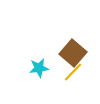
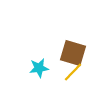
brown square: rotated 24 degrees counterclockwise
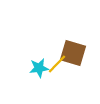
yellow line: moved 16 px left, 8 px up
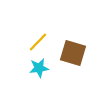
yellow line: moved 19 px left, 22 px up
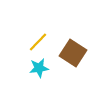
brown square: rotated 16 degrees clockwise
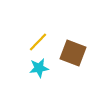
brown square: rotated 12 degrees counterclockwise
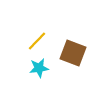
yellow line: moved 1 px left, 1 px up
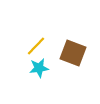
yellow line: moved 1 px left, 5 px down
